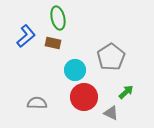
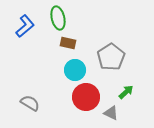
blue L-shape: moved 1 px left, 10 px up
brown rectangle: moved 15 px right
red circle: moved 2 px right
gray semicircle: moved 7 px left; rotated 30 degrees clockwise
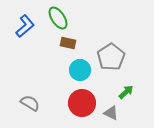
green ellipse: rotated 20 degrees counterclockwise
cyan circle: moved 5 px right
red circle: moved 4 px left, 6 px down
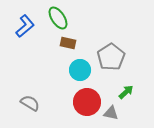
red circle: moved 5 px right, 1 px up
gray triangle: rotated 14 degrees counterclockwise
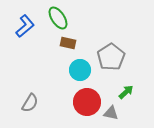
gray semicircle: rotated 90 degrees clockwise
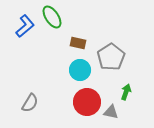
green ellipse: moved 6 px left, 1 px up
brown rectangle: moved 10 px right
green arrow: rotated 28 degrees counterclockwise
gray triangle: moved 1 px up
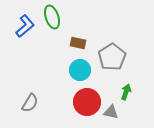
green ellipse: rotated 15 degrees clockwise
gray pentagon: moved 1 px right
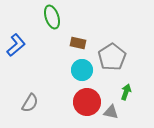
blue L-shape: moved 9 px left, 19 px down
cyan circle: moved 2 px right
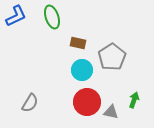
blue L-shape: moved 29 px up; rotated 15 degrees clockwise
green arrow: moved 8 px right, 8 px down
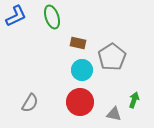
red circle: moved 7 px left
gray triangle: moved 3 px right, 2 px down
